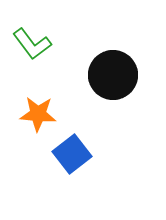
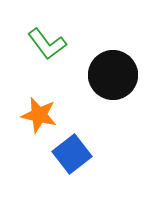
green L-shape: moved 15 px right
orange star: moved 1 px right, 1 px down; rotated 9 degrees clockwise
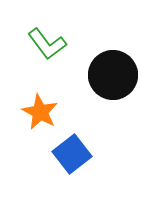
orange star: moved 1 px right, 3 px up; rotated 15 degrees clockwise
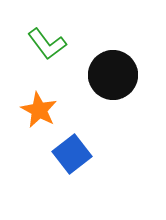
orange star: moved 1 px left, 2 px up
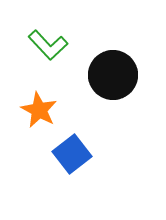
green L-shape: moved 1 px right, 1 px down; rotated 6 degrees counterclockwise
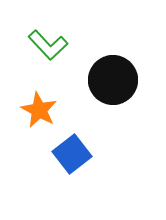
black circle: moved 5 px down
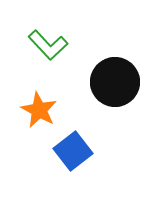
black circle: moved 2 px right, 2 px down
blue square: moved 1 px right, 3 px up
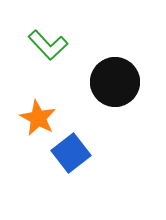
orange star: moved 1 px left, 8 px down
blue square: moved 2 px left, 2 px down
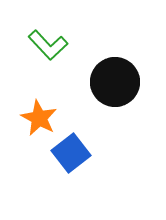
orange star: moved 1 px right
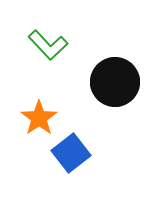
orange star: rotated 9 degrees clockwise
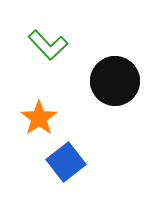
black circle: moved 1 px up
blue square: moved 5 px left, 9 px down
